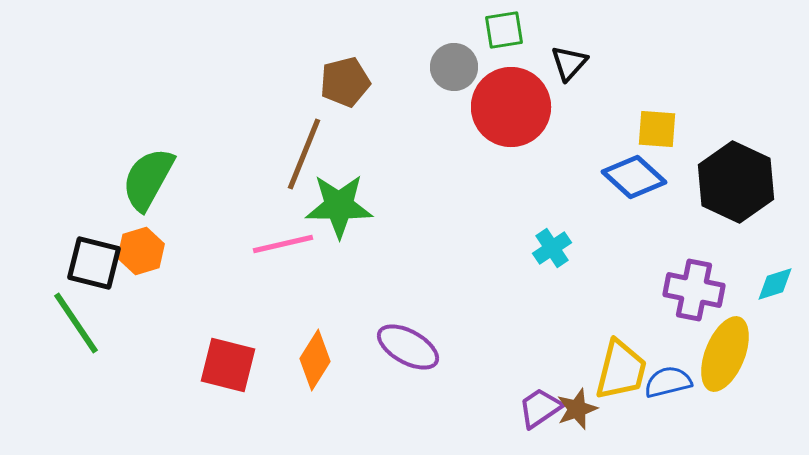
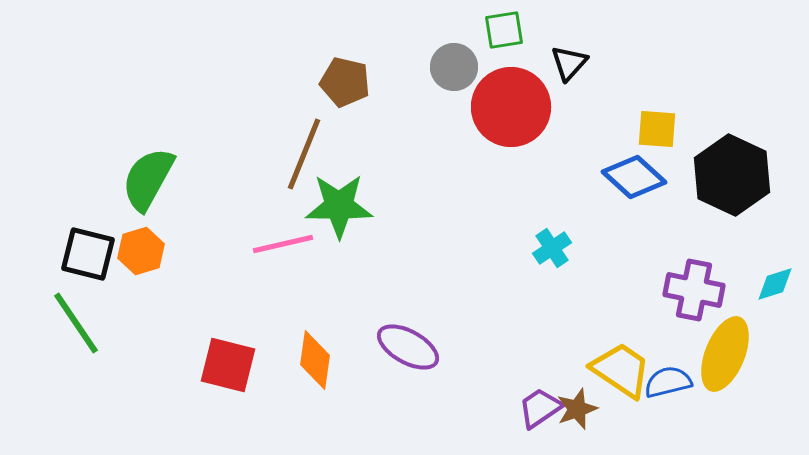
brown pentagon: rotated 27 degrees clockwise
black hexagon: moved 4 px left, 7 px up
black square: moved 6 px left, 9 px up
orange diamond: rotated 24 degrees counterclockwise
yellow trapezoid: rotated 70 degrees counterclockwise
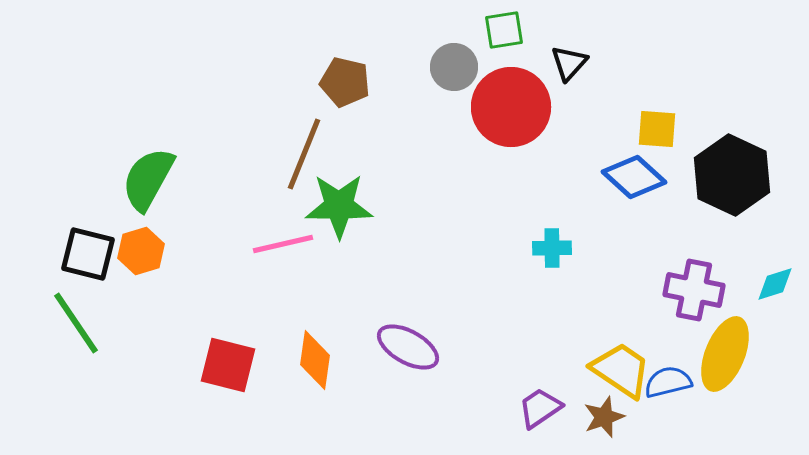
cyan cross: rotated 33 degrees clockwise
brown star: moved 27 px right, 8 px down
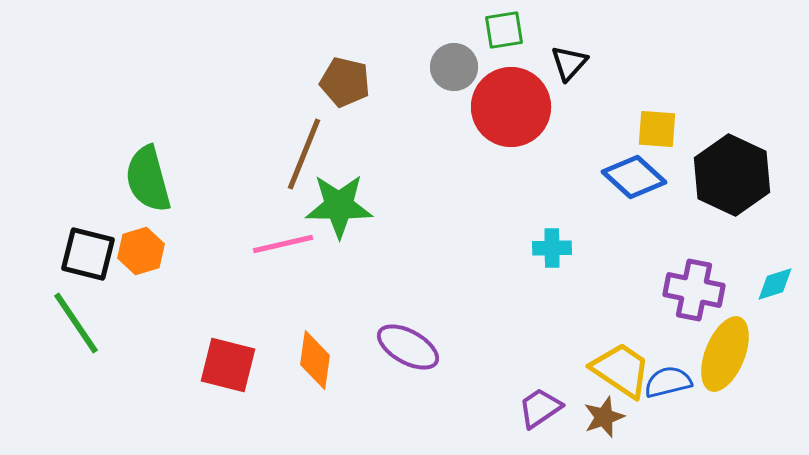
green semicircle: rotated 44 degrees counterclockwise
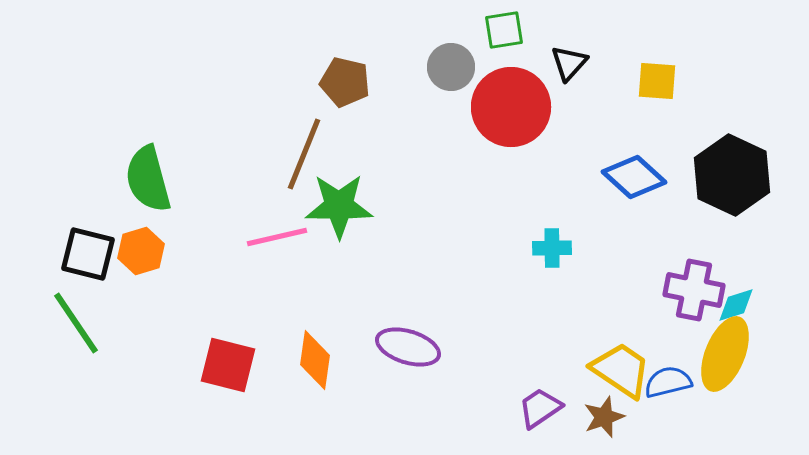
gray circle: moved 3 px left
yellow square: moved 48 px up
pink line: moved 6 px left, 7 px up
cyan diamond: moved 39 px left, 21 px down
purple ellipse: rotated 12 degrees counterclockwise
